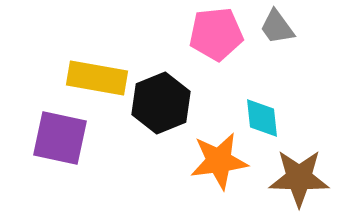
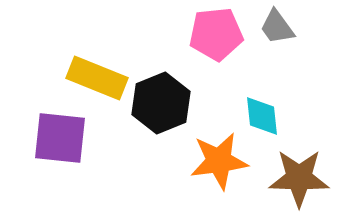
yellow rectangle: rotated 12 degrees clockwise
cyan diamond: moved 2 px up
purple square: rotated 6 degrees counterclockwise
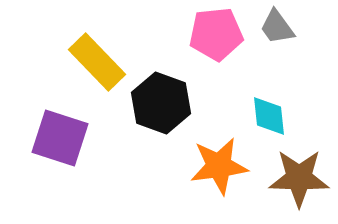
yellow rectangle: moved 16 px up; rotated 24 degrees clockwise
black hexagon: rotated 18 degrees counterclockwise
cyan diamond: moved 7 px right
purple square: rotated 12 degrees clockwise
orange star: moved 5 px down
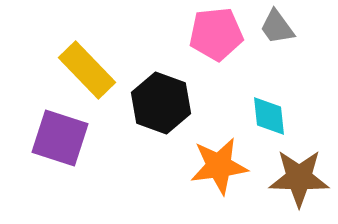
yellow rectangle: moved 10 px left, 8 px down
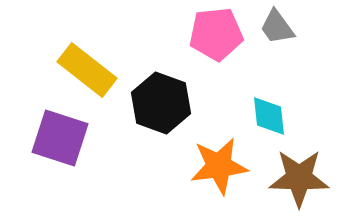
yellow rectangle: rotated 8 degrees counterclockwise
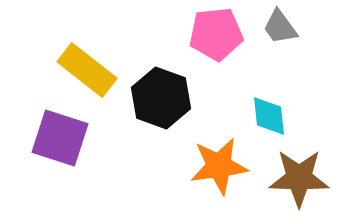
gray trapezoid: moved 3 px right
black hexagon: moved 5 px up
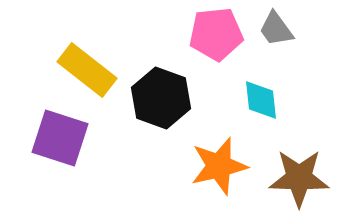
gray trapezoid: moved 4 px left, 2 px down
cyan diamond: moved 8 px left, 16 px up
orange star: rotated 6 degrees counterclockwise
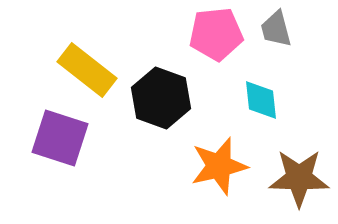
gray trapezoid: rotated 21 degrees clockwise
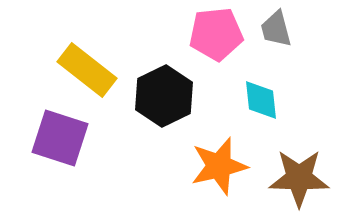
black hexagon: moved 3 px right, 2 px up; rotated 14 degrees clockwise
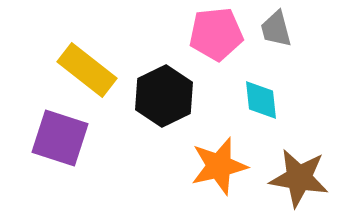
brown star: rotated 8 degrees clockwise
